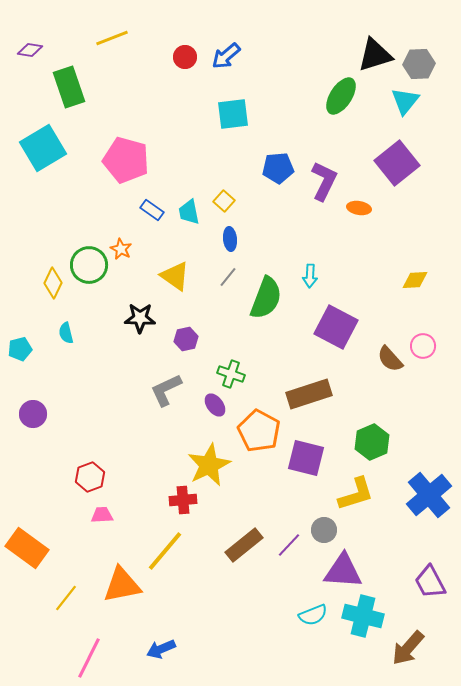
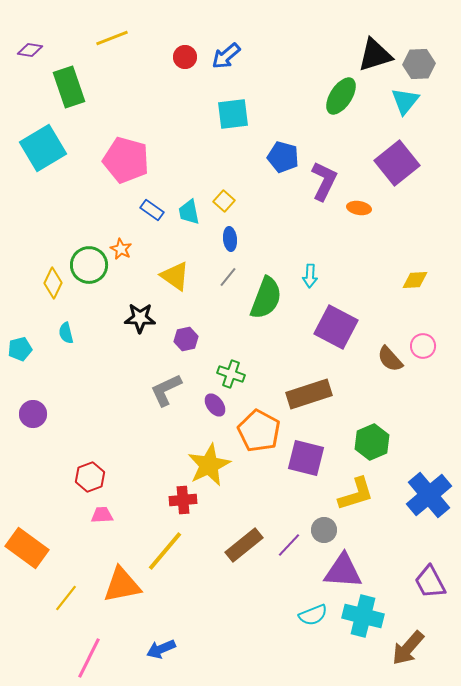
blue pentagon at (278, 168): moved 5 px right, 11 px up; rotated 20 degrees clockwise
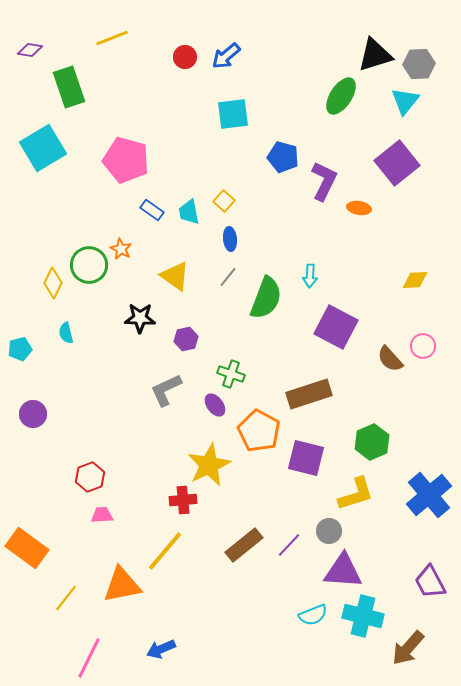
gray circle at (324, 530): moved 5 px right, 1 px down
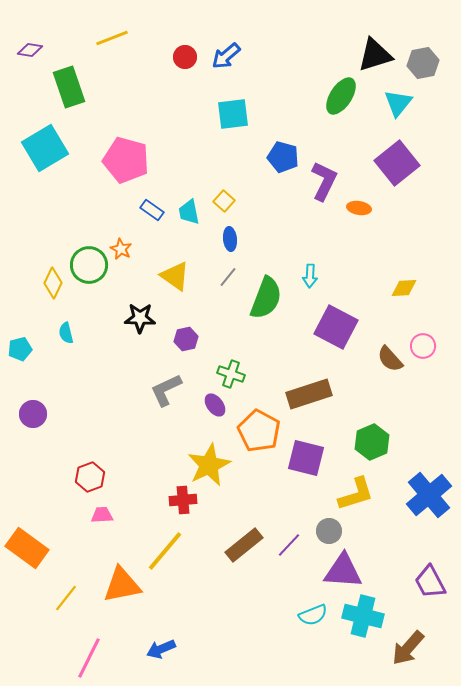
gray hexagon at (419, 64): moved 4 px right, 1 px up; rotated 8 degrees counterclockwise
cyan triangle at (405, 101): moved 7 px left, 2 px down
cyan square at (43, 148): moved 2 px right
yellow diamond at (415, 280): moved 11 px left, 8 px down
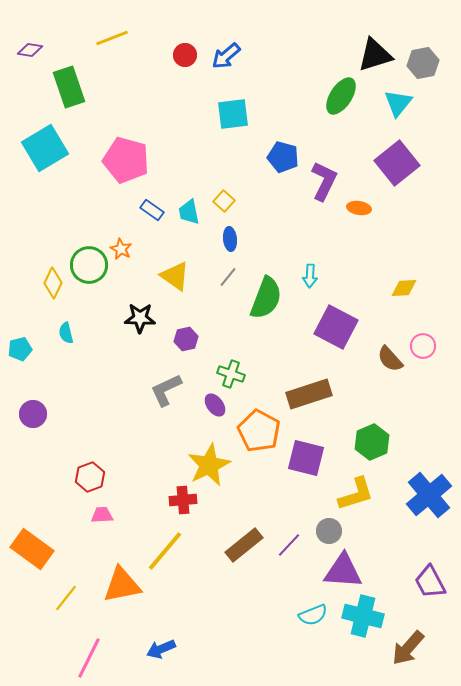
red circle at (185, 57): moved 2 px up
orange rectangle at (27, 548): moved 5 px right, 1 px down
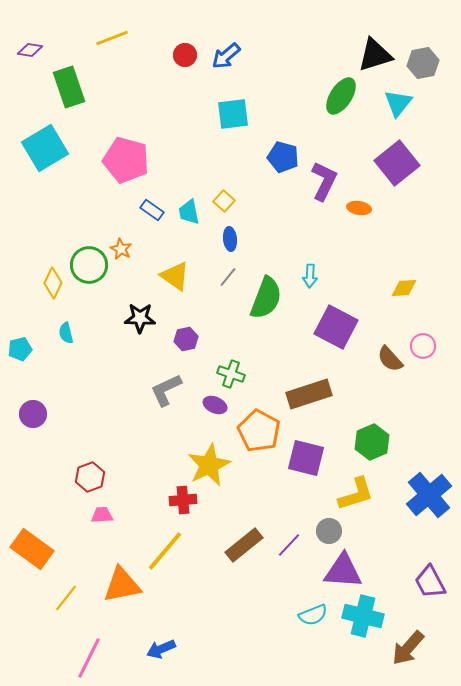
purple ellipse at (215, 405): rotated 30 degrees counterclockwise
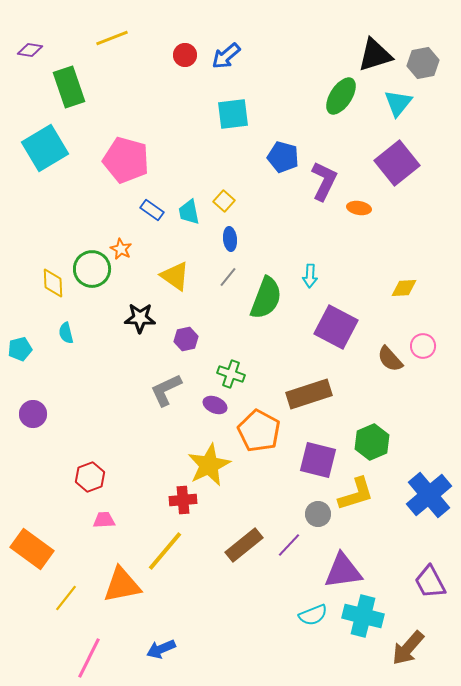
green circle at (89, 265): moved 3 px right, 4 px down
yellow diamond at (53, 283): rotated 28 degrees counterclockwise
purple square at (306, 458): moved 12 px right, 2 px down
pink trapezoid at (102, 515): moved 2 px right, 5 px down
gray circle at (329, 531): moved 11 px left, 17 px up
purple triangle at (343, 571): rotated 12 degrees counterclockwise
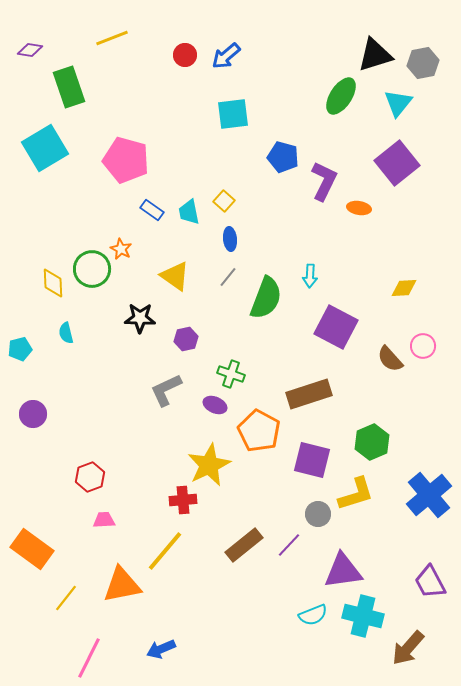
purple square at (318, 460): moved 6 px left
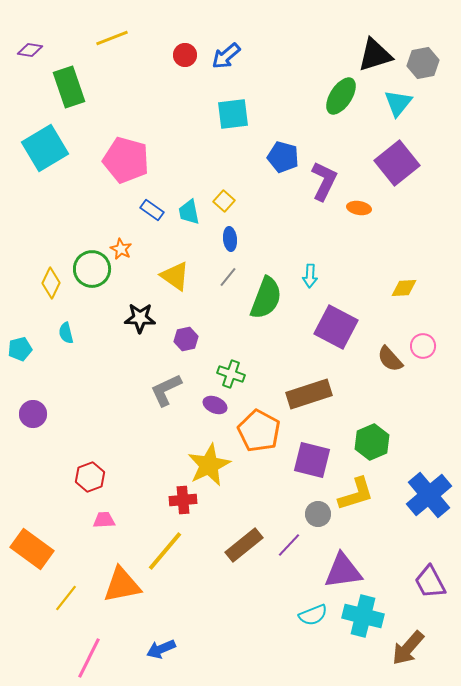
yellow diamond at (53, 283): moved 2 px left; rotated 28 degrees clockwise
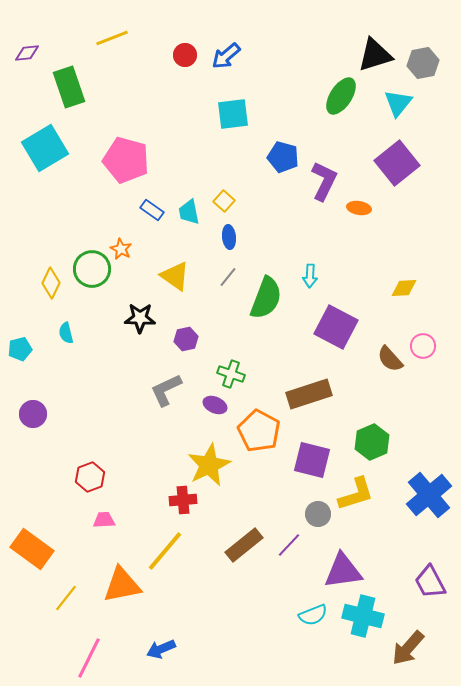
purple diamond at (30, 50): moved 3 px left, 3 px down; rotated 15 degrees counterclockwise
blue ellipse at (230, 239): moved 1 px left, 2 px up
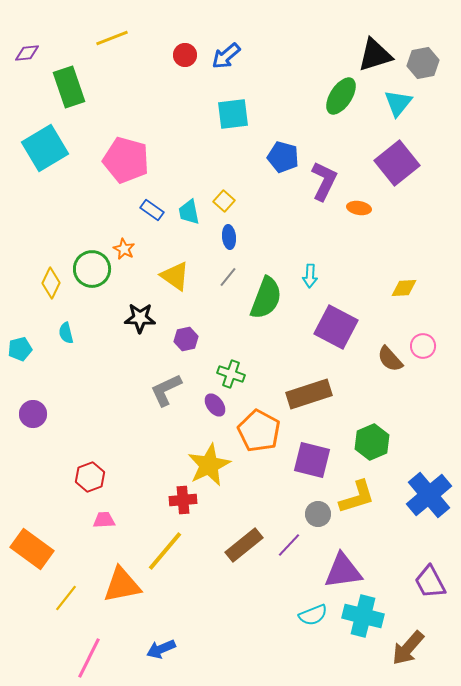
orange star at (121, 249): moved 3 px right
purple ellipse at (215, 405): rotated 30 degrees clockwise
yellow L-shape at (356, 494): moved 1 px right, 3 px down
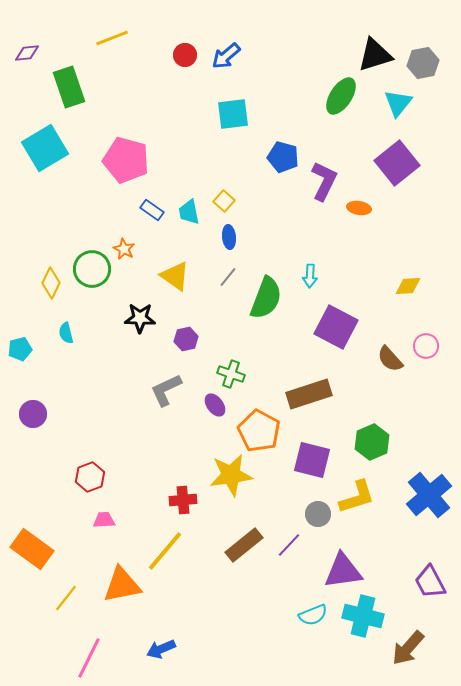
yellow diamond at (404, 288): moved 4 px right, 2 px up
pink circle at (423, 346): moved 3 px right
yellow star at (209, 465): moved 22 px right, 10 px down; rotated 18 degrees clockwise
